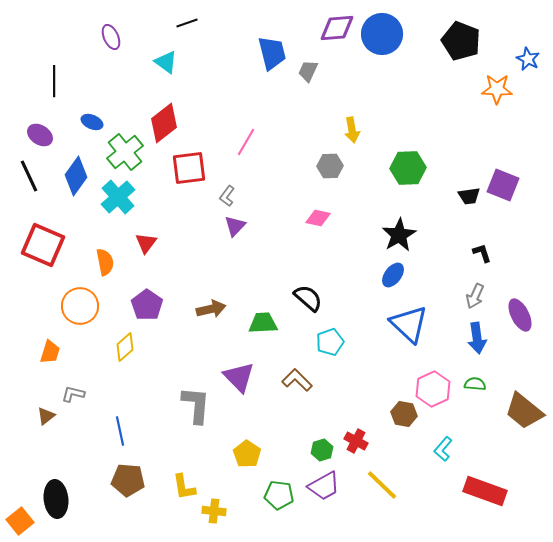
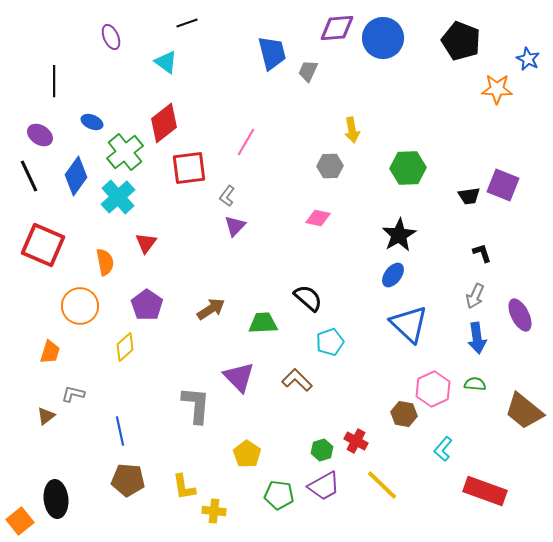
blue circle at (382, 34): moved 1 px right, 4 px down
brown arrow at (211, 309): rotated 20 degrees counterclockwise
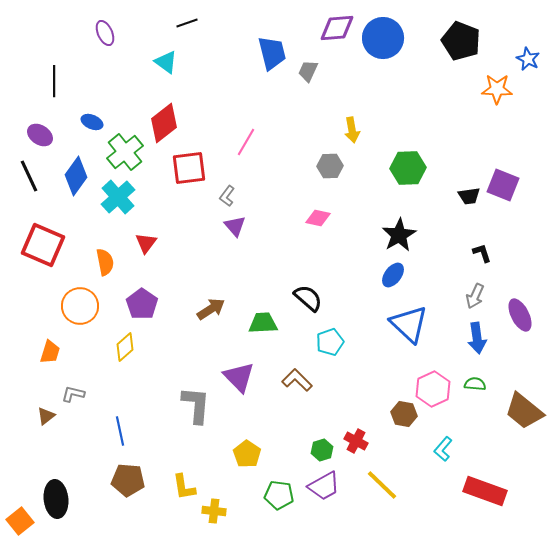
purple ellipse at (111, 37): moved 6 px left, 4 px up
purple triangle at (235, 226): rotated 25 degrees counterclockwise
purple pentagon at (147, 305): moved 5 px left, 1 px up
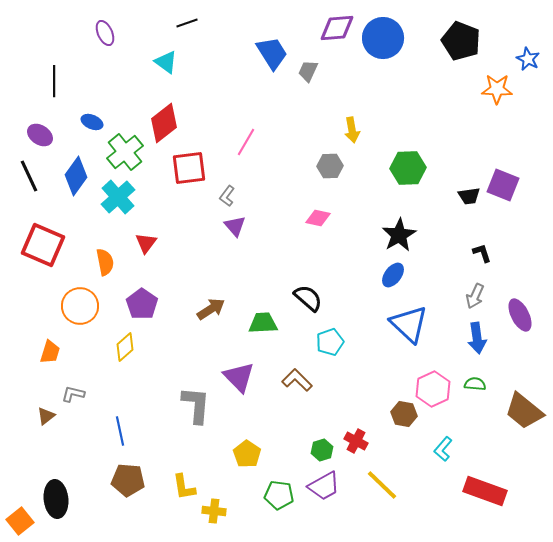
blue trapezoid at (272, 53): rotated 18 degrees counterclockwise
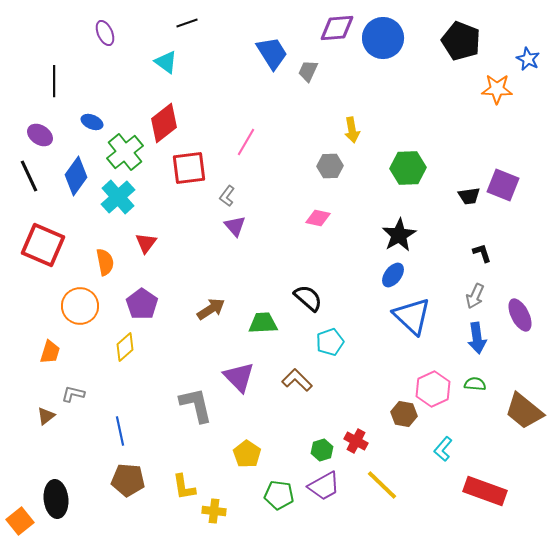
blue triangle at (409, 324): moved 3 px right, 8 px up
gray L-shape at (196, 405): rotated 18 degrees counterclockwise
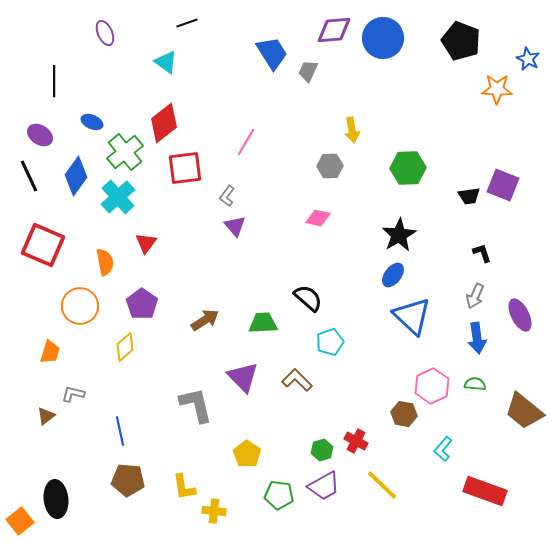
purple diamond at (337, 28): moved 3 px left, 2 px down
red square at (189, 168): moved 4 px left
brown arrow at (211, 309): moved 6 px left, 11 px down
purple triangle at (239, 377): moved 4 px right
pink hexagon at (433, 389): moved 1 px left, 3 px up
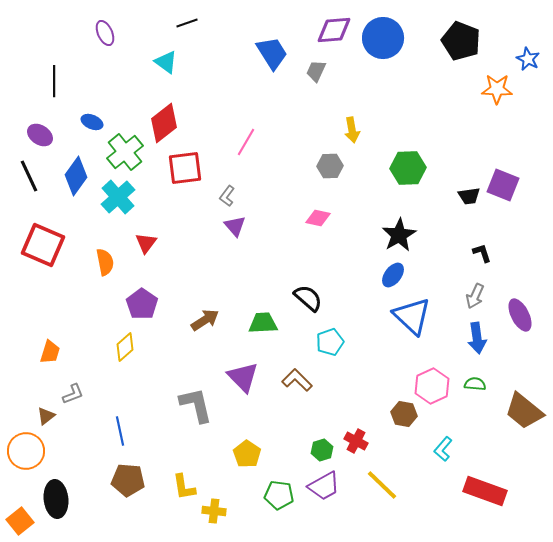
gray trapezoid at (308, 71): moved 8 px right
orange circle at (80, 306): moved 54 px left, 145 px down
gray L-shape at (73, 394): rotated 145 degrees clockwise
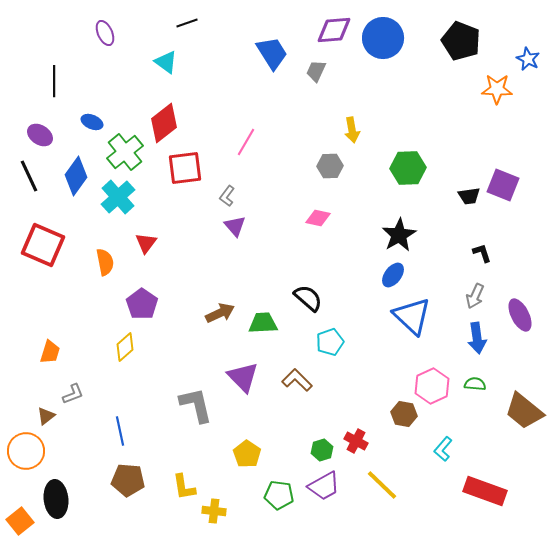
brown arrow at (205, 320): moved 15 px right, 7 px up; rotated 8 degrees clockwise
